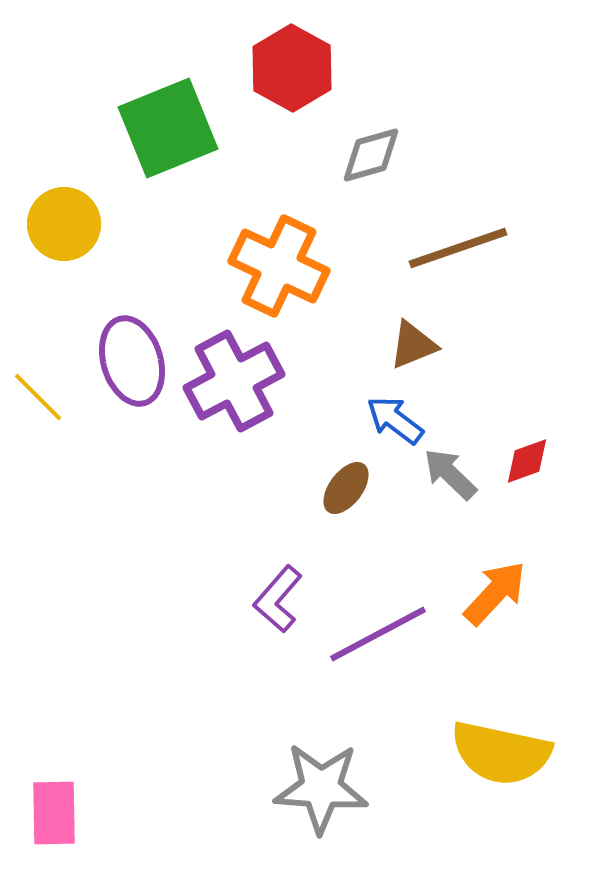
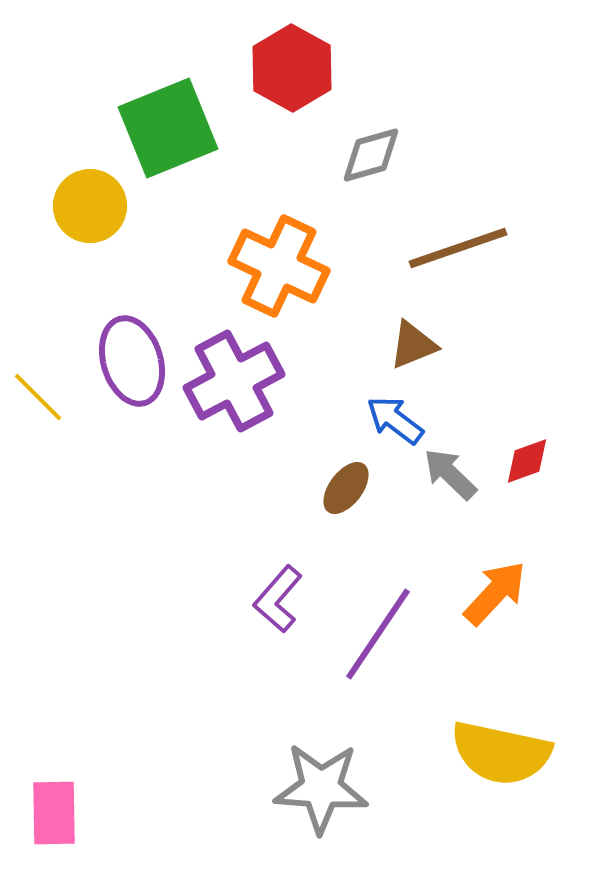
yellow circle: moved 26 px right, 18 px up
purple line: rotated 28 degrees counterclockwise
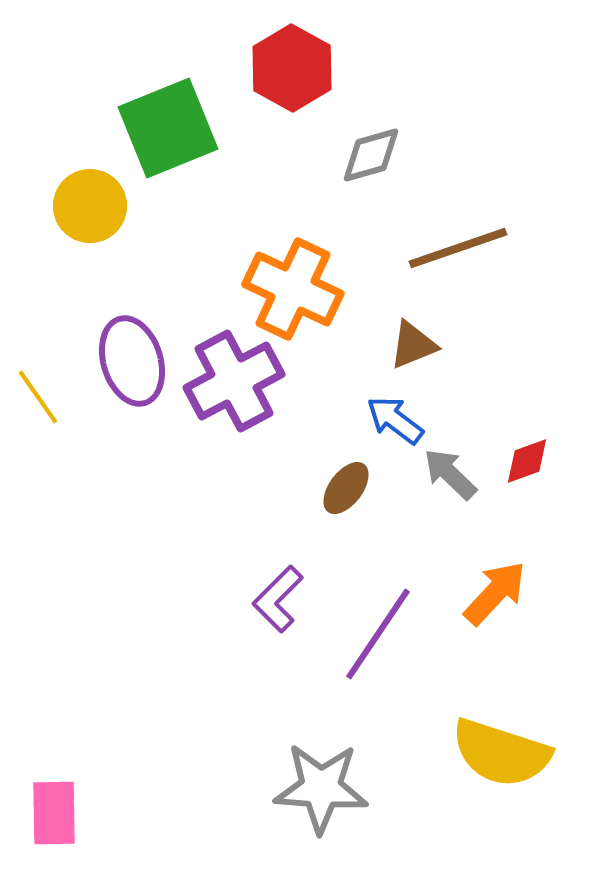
orange cross: moved 14 px right, 23 px down
yellow line: rotated 10 degrees clockwise
purple L-shape: rotated 4 degrees clockwise
yellow semicircle: rotated 6 degrees clockwise
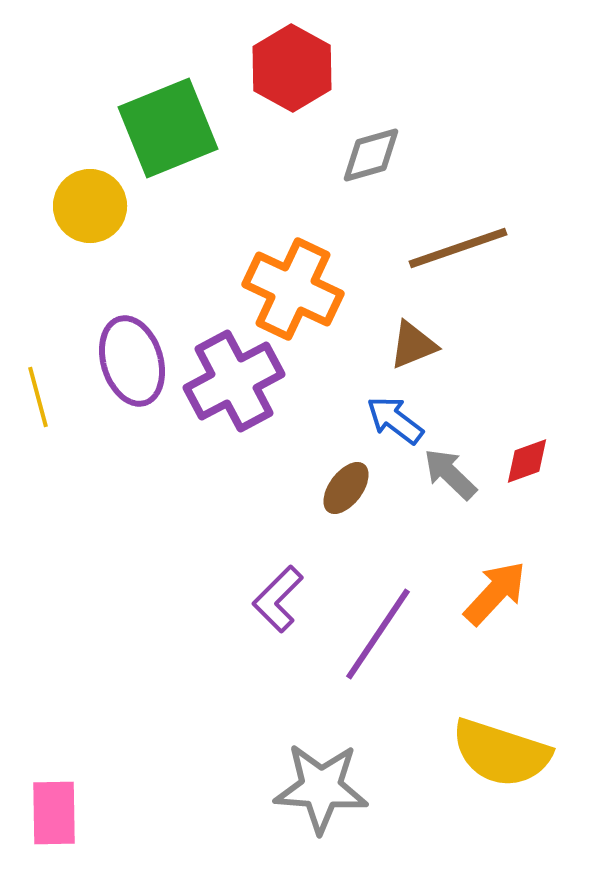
yellow line: rotated 20 degrees clockwise
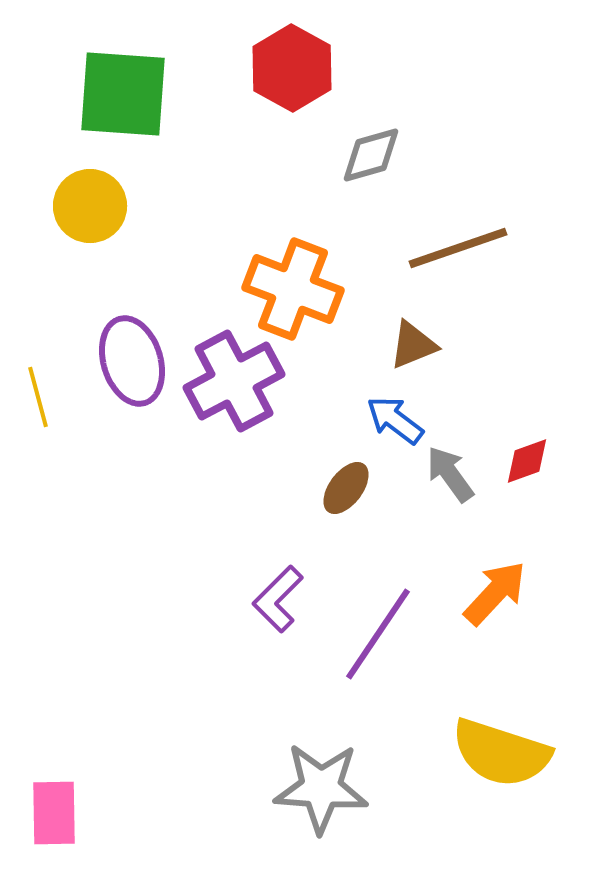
green square: moved 45 px left, 34 px up; rotated 26 degrees clockwise
orange cross: rotated 4 degrees counterclockwise
gray arrow: rotated 10 degrees clockwise
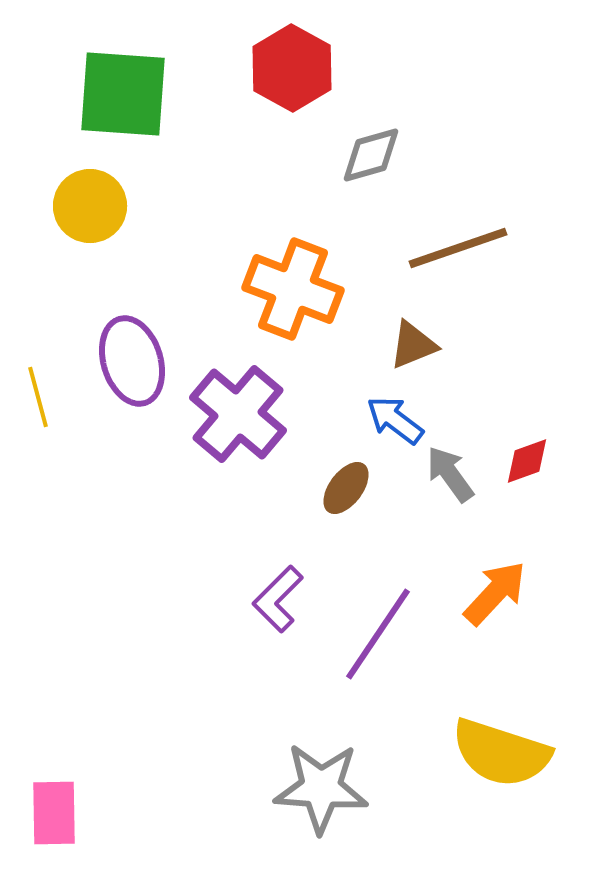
purple cross: moved 4 px right, 33 px down; rotated 22 degrees counterclockwise
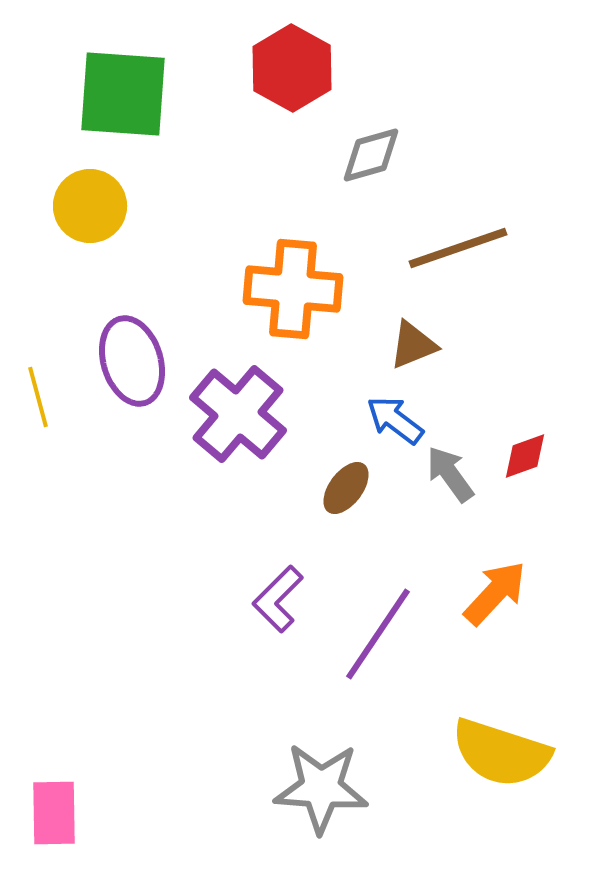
orange cross: rotated 16 degrees counterclockwise
red diamond: moved 2 px left, 5 px up
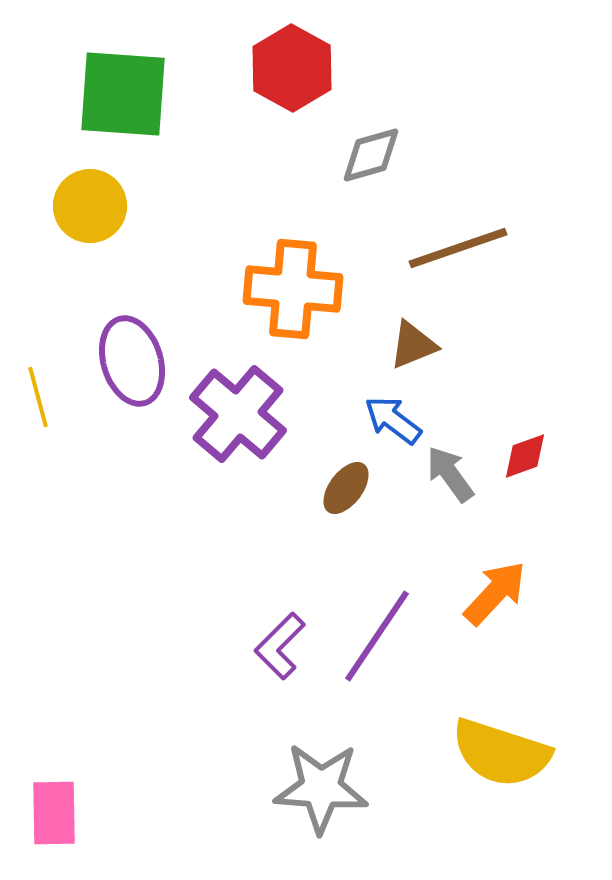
blue arrow: moved 2 px left
purple L-shape: moved 2 px right, 47 px down
purple line: moved 1 px left, 2 px down
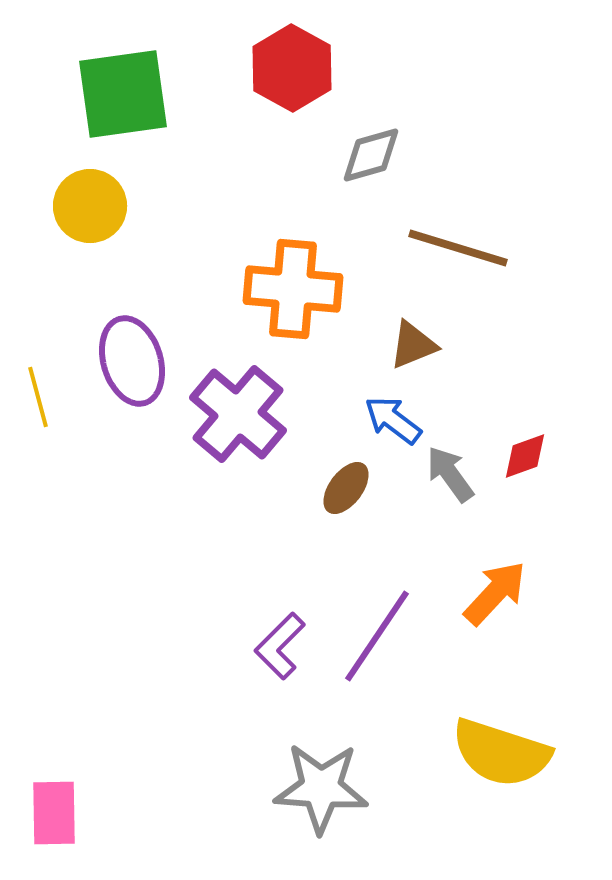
green square: rotated 12 degrees counterclockwise
brown line: rotated 36 degrees clockwise
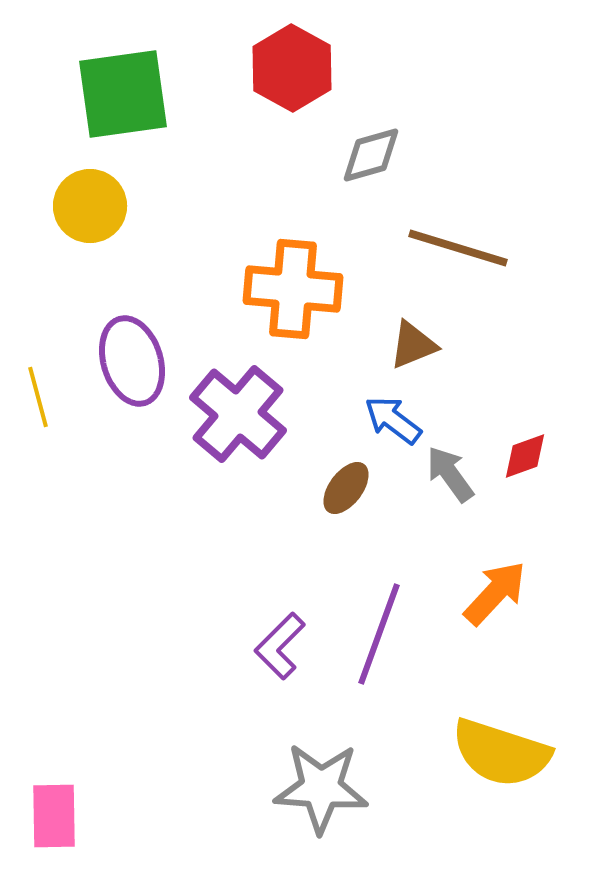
purple line: moved 2 px right, 2 px up; rotated 14 degrees counterclockwise
pink rectangle: moved 3 px down
